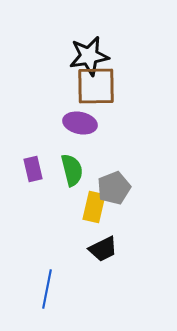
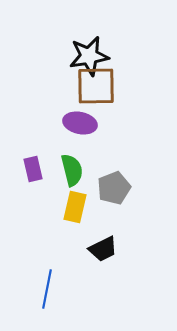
yellow rectangle: moved 19 px left
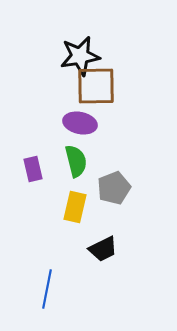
black star: moved 9 px left
green semicircle: moved 4 px right, 9 px up
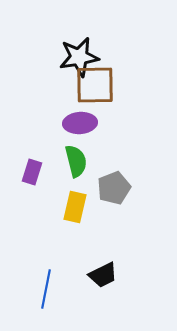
black star: moved 1 px left, 1 px down
brown square: moved 1 px left, 1 px up
purple ellipse: rotated 16 degrees counterclockwise
purple rectangle: moved 1 px left, 3 px down; rotated 30 degrees clockwise
black trapezoid: moved 26 px down
blue line: moved 1 px left
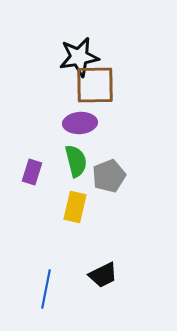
gray pentagon: moved 5 px left, 12 px up
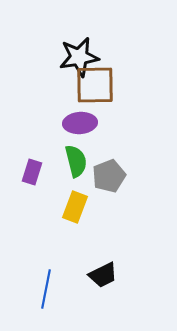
yellow rectangle: rotated 8 degrees clockwise
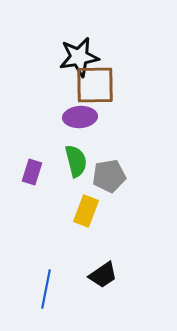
purple ellipse: moved 6 px up
gray pentagon: rotated 12 degrees clockwise
yellow rectangle: moved 11 px right, 4 px down
black trapezoid: rotated 8 degrees counterclockwise
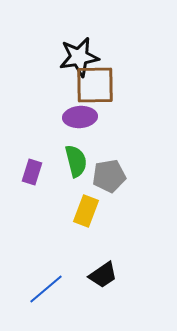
blue line: rotated 39 degrees clockwise
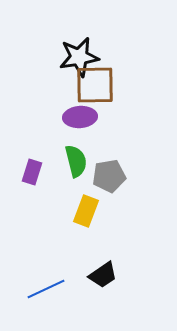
blue line: rotated 15 degrees clockwise
